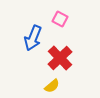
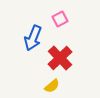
pink square: rotated 35 degrees clockwise
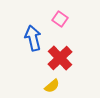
pink square: rotated 28 degrees counterclockwise
blue arrow: rotated 145 degrees clockwise
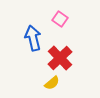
yellow semicircle: moved 3 px up
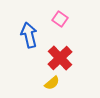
blue arrow: moved 4 px left, 3 px up
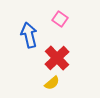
red cross: moved 3 px left
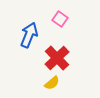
blue arrow: rotated 35 degrees clockwise
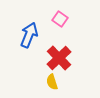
red cross: moved 2 px right
yellow semicircle: moved 1 px up; rotated 112 degrees clockwise
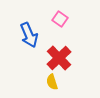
blue arrow: rotated 135 degrees clockwise
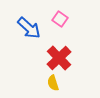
blue arrow: moved 7 px up; rotated 25 degrees counterclockwise
yellow semicircle: moved 1 px right, 1 px down
